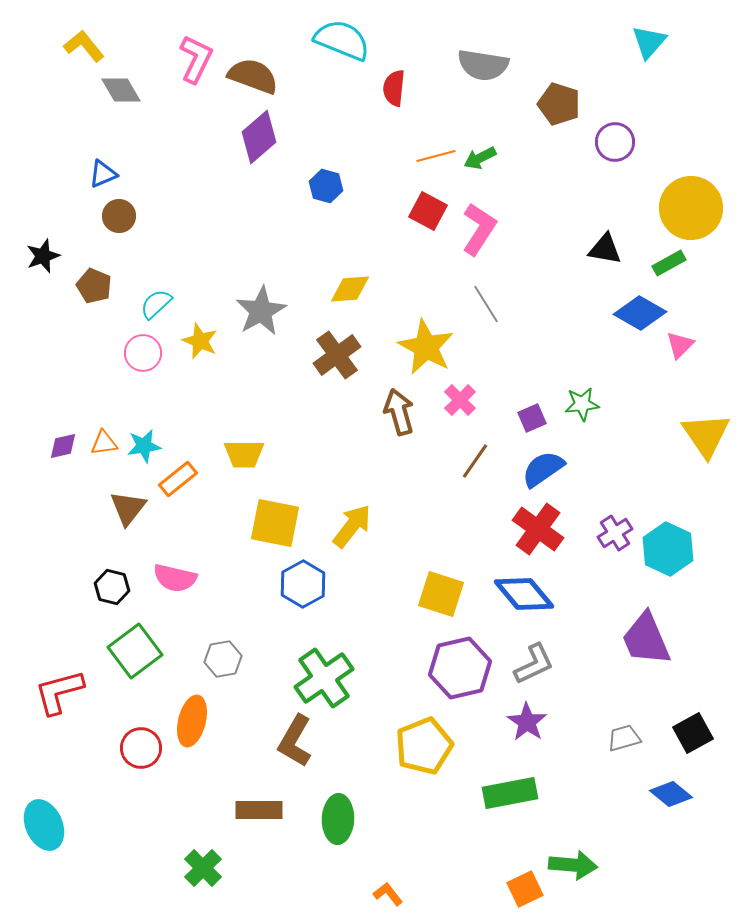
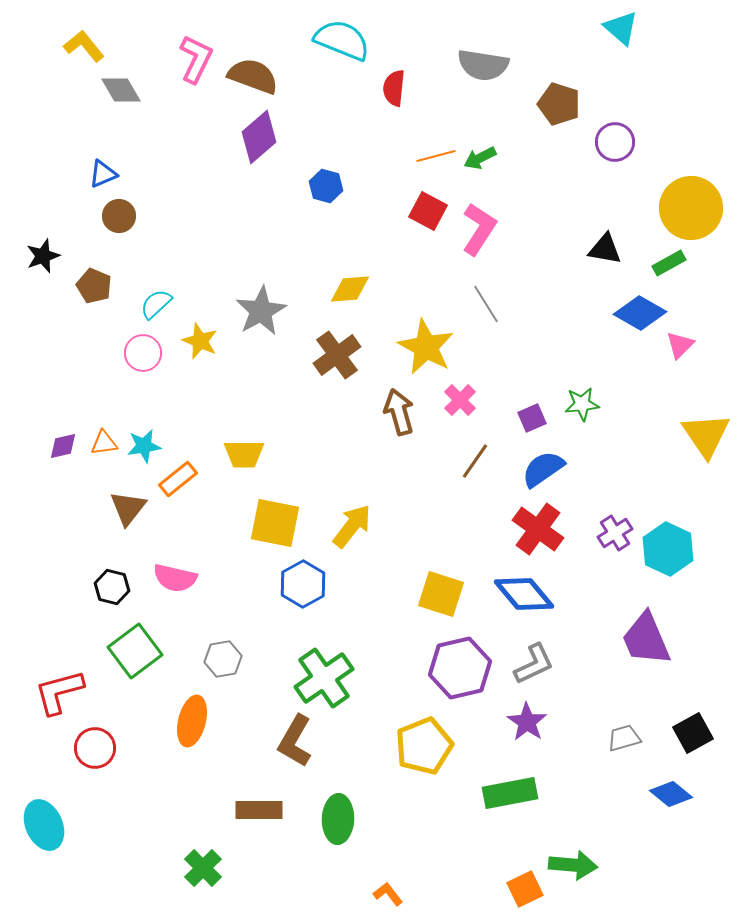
cyan triangle at (649, 42): moved 28 px left, 14 px up; rotated 30 degrees counterclockwise
red circle at (141, 748): moved 46 px left
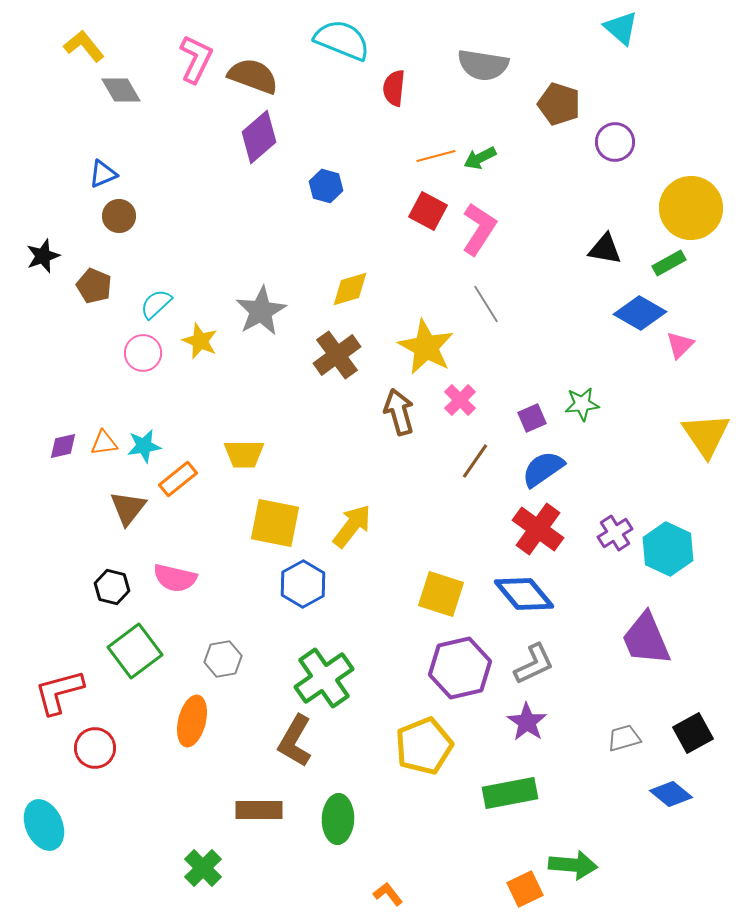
yellow diamond at (350, 289): rotated 12 degrees counterclockwise
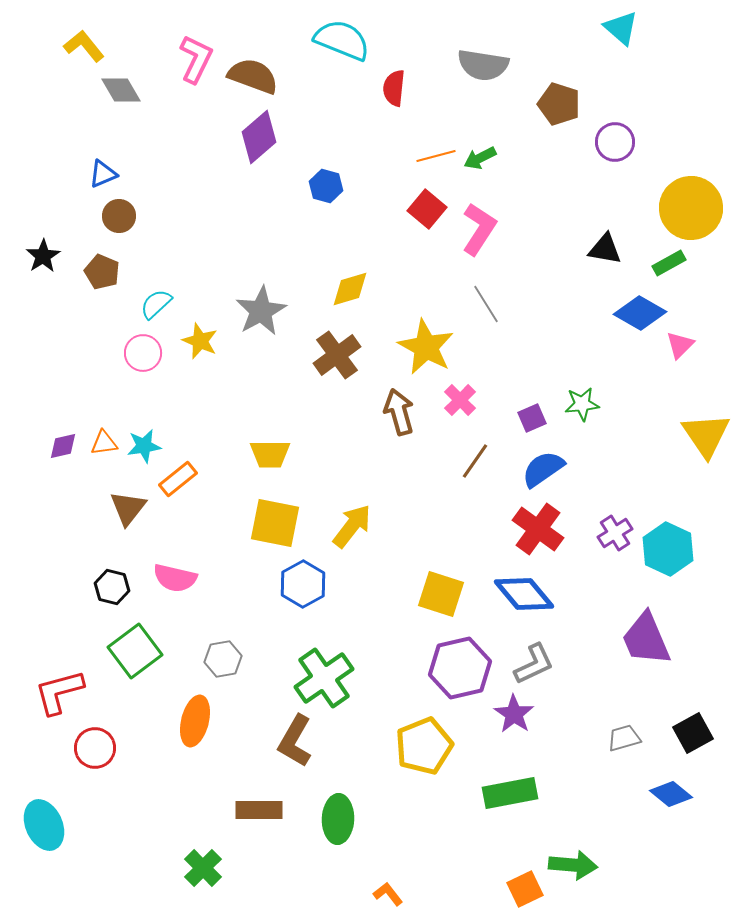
red square at (428, 211): moved 1 px left, 2 px up; rotated 12 degrees clockwise
black star at (43, 256): rotated 12 degrees counterclockwise
brown pentagon at (94, 286): moved 8 px right, 14 px up
yellow trapezoid at (244, 454): moved 26 px right
orange ellipse at (192, 721): moved 3 px right
purple star at (527, 722): moved 13 px left, 8 px up
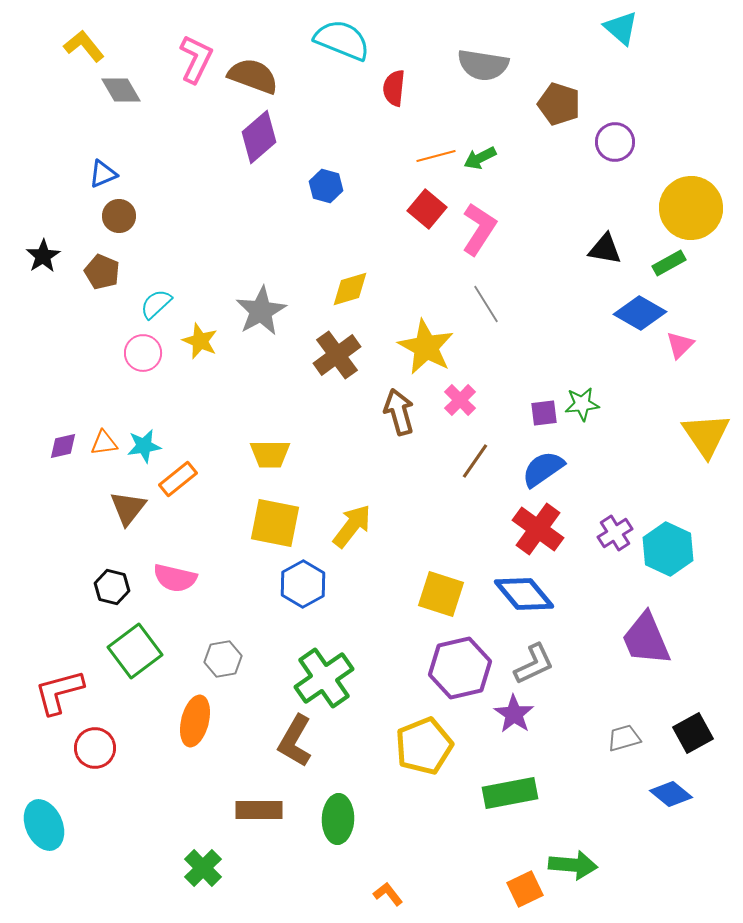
purple square at (532, 418): moved 12 px right, 5 px up; rotated 16 degrees clockwise
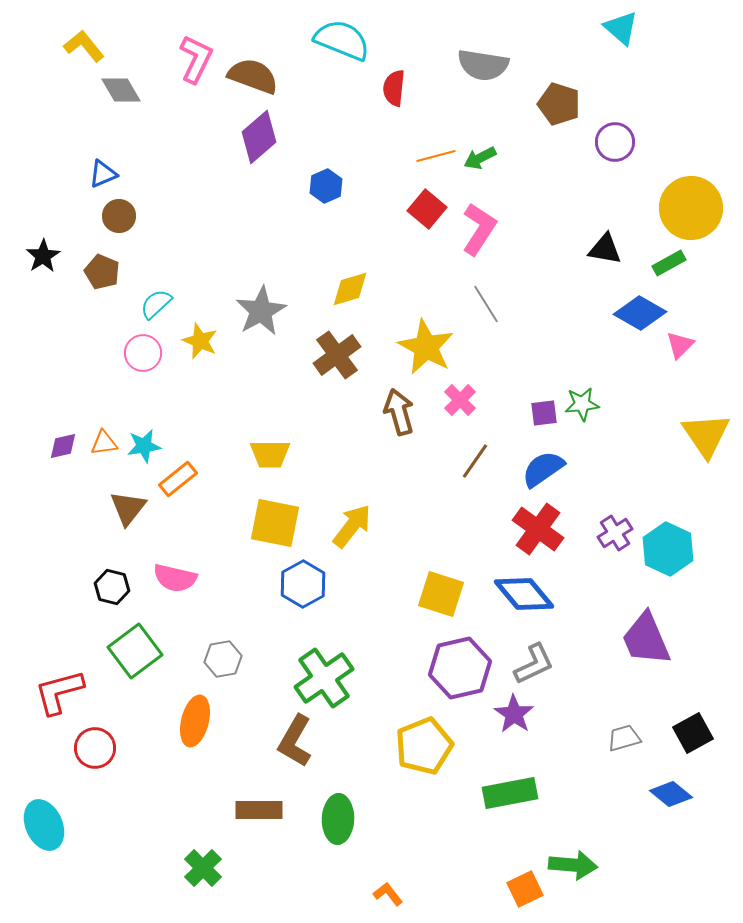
blue hexagon at (326, 186): rotated 20 degrees clockwise
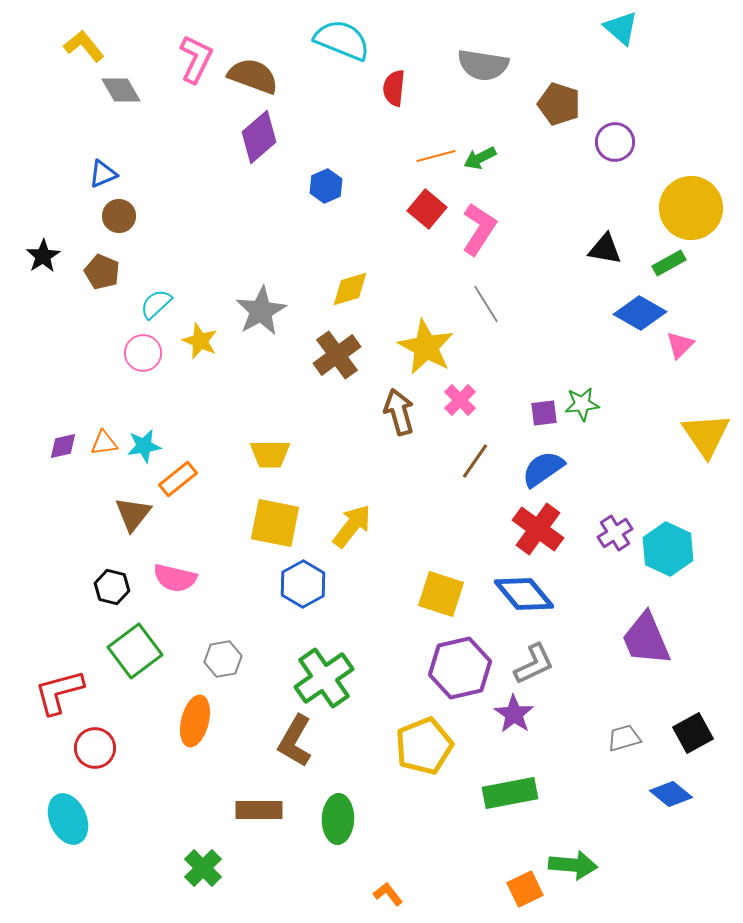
brown triangle at (128, 508): moved 5 px right, 6 px down
cyan ellipse at (44, 825): moved 24 px right, 6 px up
